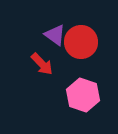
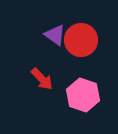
red circle: moved 2 px up
red arrow: moved 15 px down
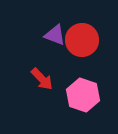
purple triangle: rotated 15 degrees counterclockwise
red circle: moved 1 px right
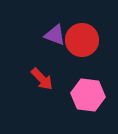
pink hexagon: moved 5 px right; rotated 12 degrees counterclockwise
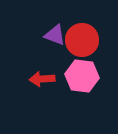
red arrow: rotated 130 degrees clockwise
pink hexagon: moved 6 px left, 19 px up
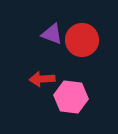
purple triangle: moved 3 px left, 1 px up
pink hexagon: moved 11 px left, 21 px down
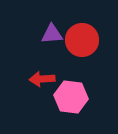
purple triangle: rotated 25 degrees counterclockwise
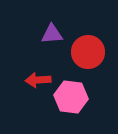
red circle: moved 6 px right, 12 px down
red arrow: moved 4 px left, 1 px down
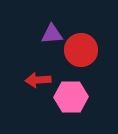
red circle: moved 7 px left, 2 px up
pink hexagon: rotated 8 degrees counterclockwise
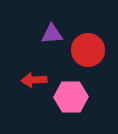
red circle: moved 7 px right
red arrow: moved 4 px left
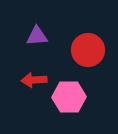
purple triangle: moved 15 px left, 2 px down
pink hexagon: moved 2 px left
